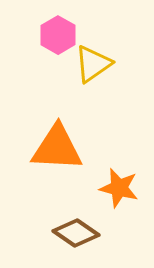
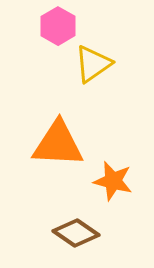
pink hexagon: moved 9 px up
orange triangle: moved 1 px right, 4 px up
orange star: moved 6 px left, 7 px up
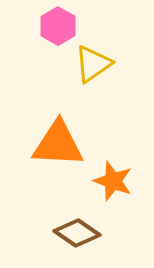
orange star: rotated 6 degrees clockwise
brown diamond: moved 1 px right
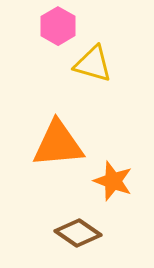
yellow triangle: rotated 51 degrees clockwise
orange triangle: rotated 8 degrees counterclockwise
brown diamond: moved 1 px right
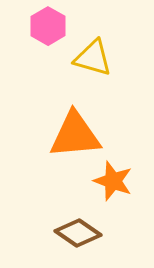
pink hexagon: moved 10 px left
yellow triangle: moved 6 px up
orange triangle: moved 17 px right, 9 px up
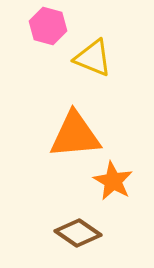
pink hexagon: rotated 15 degrees counterclockwise
yellow triangle: rotated 6 degrees clockwise
orange star: rotated 9 degrees clockwise
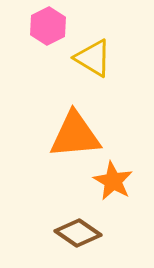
pink hexagon: rotated 18 degrees clockwise
yellow triangle: rotated 9 degrees clockwise
